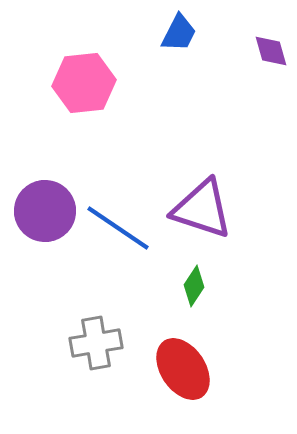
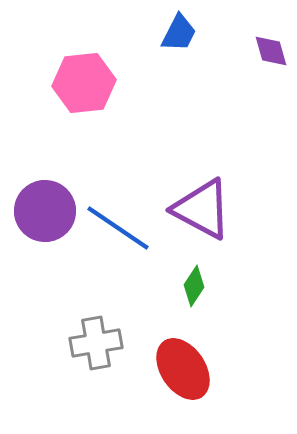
purple triangle: rotated 10 degrees clockwise
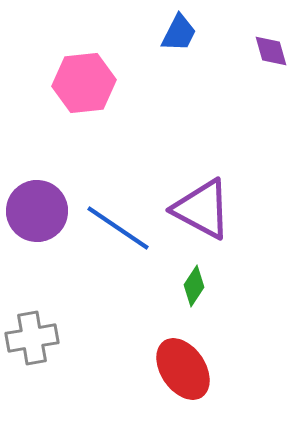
purple circle: moved 8 px left
gray cross: moved 64 px left, 5 px up
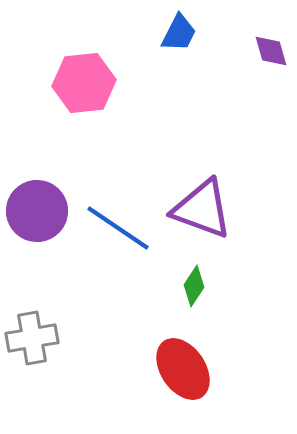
purple triangle: rotated 8 degrees counterclockwise
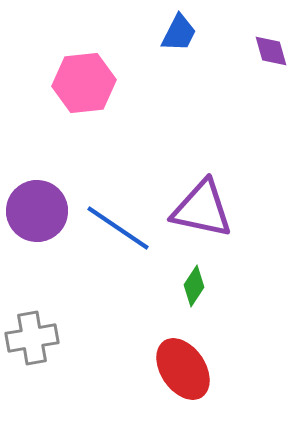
purple triangle: rotated 8 degrees counterclockwise
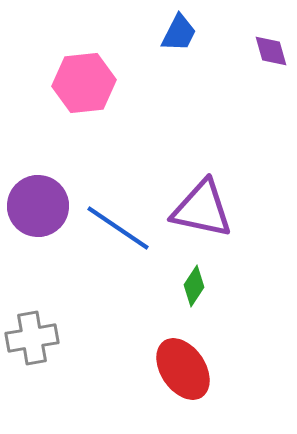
purple circle: moved 1 px right, 5 px up
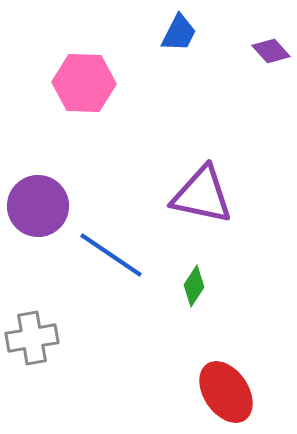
purple diamond: rotated 27 degrees counterclockwise
pink hexagon: rotated 8 degrees clockwise
purple triangle: moved 14 px up
blue line: moved 7 px left, 27 px down
red ellipse: moved 43 px right, 23 px down
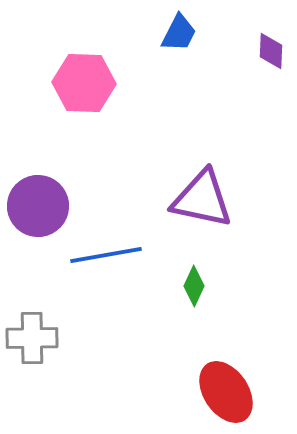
purple diamond: rotated 45 degrees clockwise
purple triangle: moved 4 px down
blue line: moved 5 px left; rotated 44 degrees counterclockwise
green diamond: rotated 9 degrees counterclockwise
gray cross: rotated 9 degrees clockwise
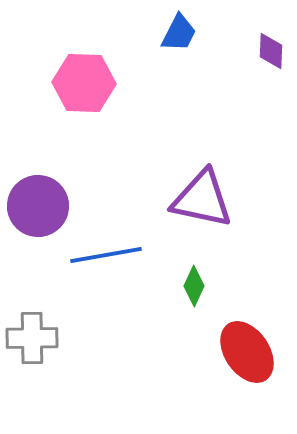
red ellipse: moved 21 px right, 40 px up
